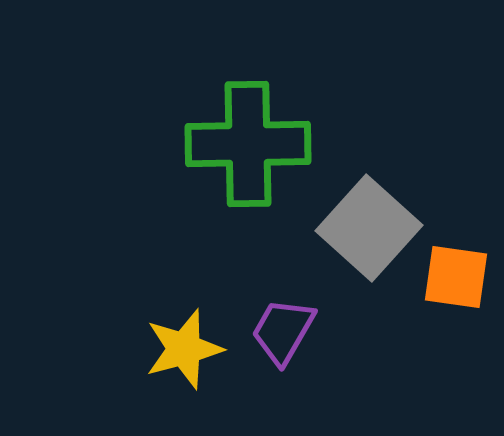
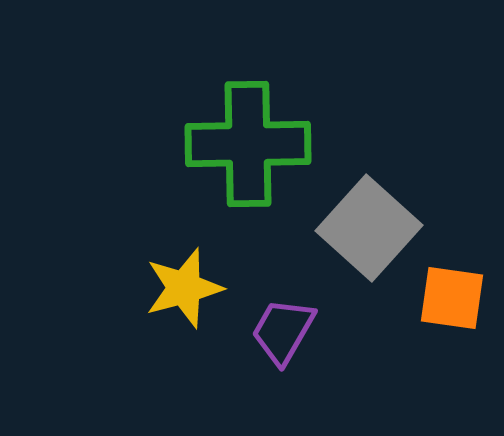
orange square: moved 4 px left, 21 px down
yellow star: moved 61 px up
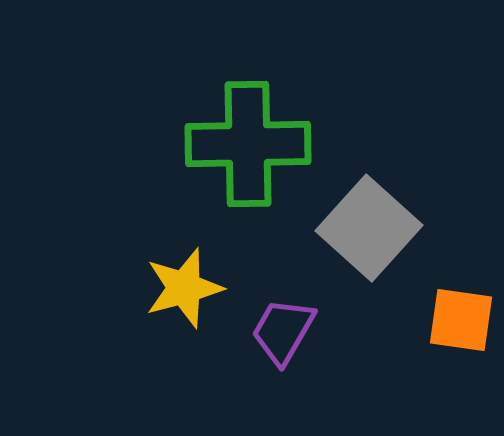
orange square: moved 9 px right, 22 px down
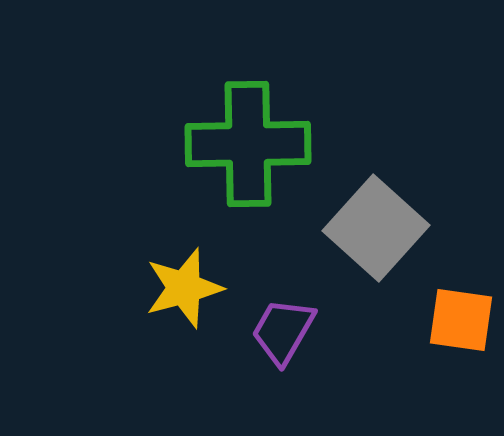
gray square: moved 7 px right
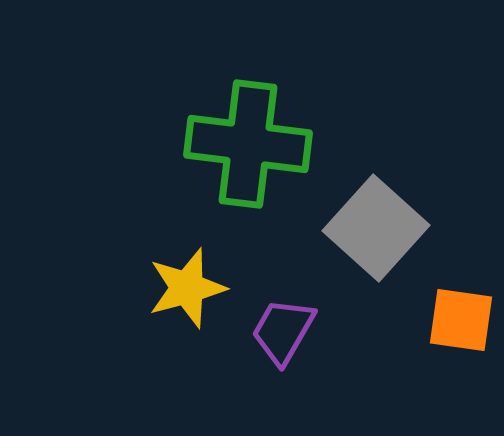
green cross: rotated 8 degrees clockwise
yellow star: moved 3 px right
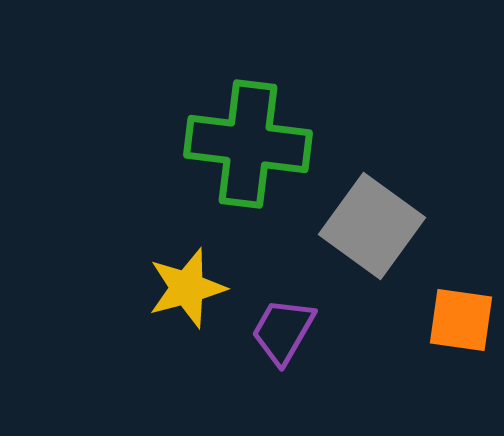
gray square: moved 4 px left, 2 px up; rotated 6 degrees counterclockwise
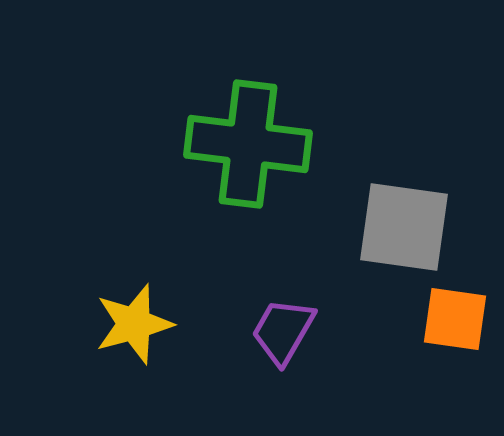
gray square: moved 32 px right, 1 px down; rotated 28 degrees counterclockwise
yellow star: moved 53 px left, 36 px down
orange square: moved 6 px left, 1 px up
